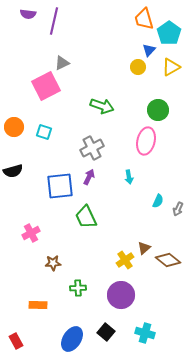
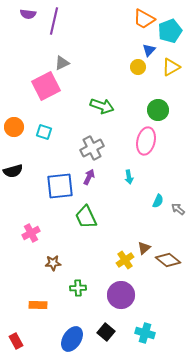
orange trapezoid: rotated 45 degrees counterclockwise
cyan pentagon: moved 1 px right, 2 px up; rotated 15 degrees clockwise
gray arrow: rotated 104 degrees clockwise
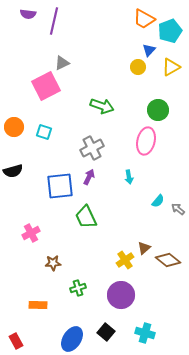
cyan semicircle: rotated 16 degrees clockwise
green cross: rotated 14 degrees counterclockwise
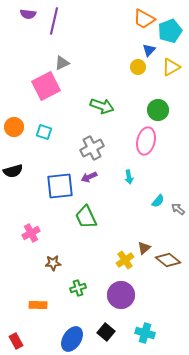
purple arrow: rotated 140 degrees counterclockwise
